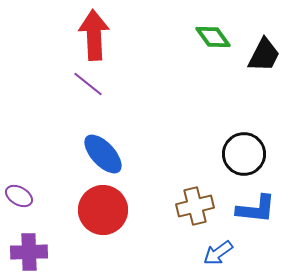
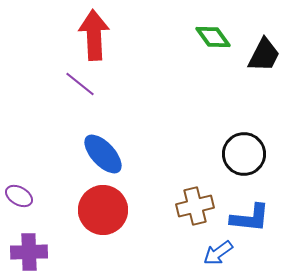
purple line: moved 8 px left
blue L-shape: moved 6 px left, 9 px down
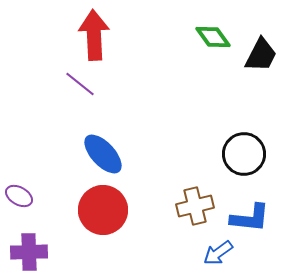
black trapezoid: moved 3 px left
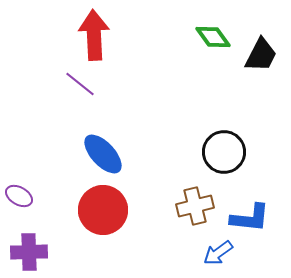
black circle: moved 20 px left, 2 px up
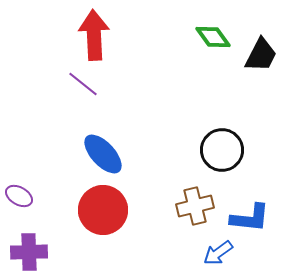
purple line: moved 3 px right
black circle: moved 2 px left, 2 px up
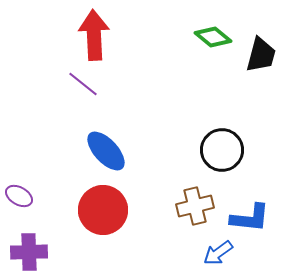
green diamond: rotated 15 degrees counterclockwise
black trapezoid: rotated 12 degrees counterclockwise
blue ellipse: moved 3 px right, 3 px up
